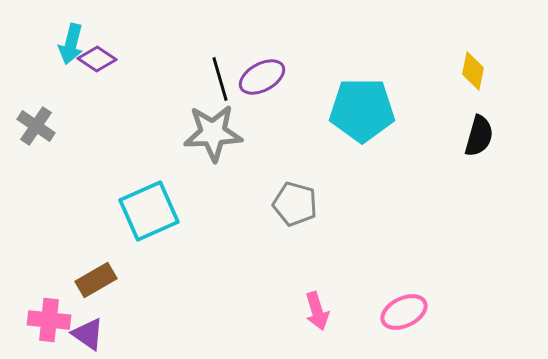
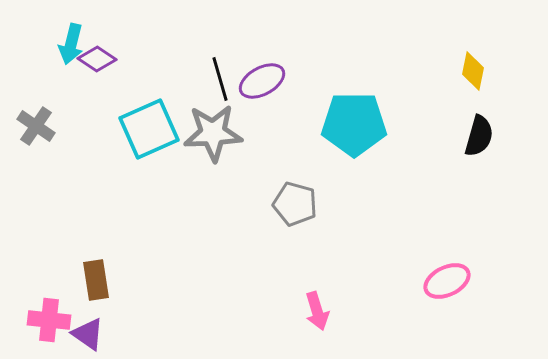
purple ellipse: moved 4 px down
cyan pentagon: moved 8 px left, 14 px down
cyan square: moved 82 px up
brown rectangle: rotated 69 degrees counterclockwise
pink ellipse: moved 43 px right, 31 px up
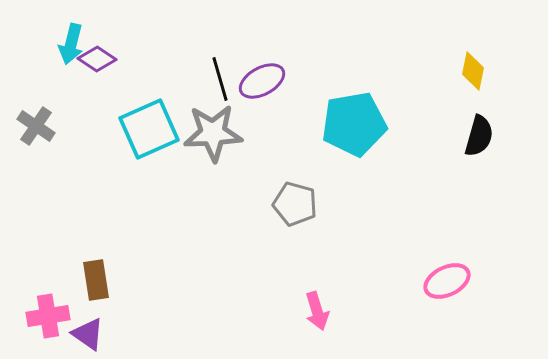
cyan pentagon: rotated 10 degrees counterclockwise
pink cross: moved 1 px left, 4 px up; rotated 15 degrees counterclockwise
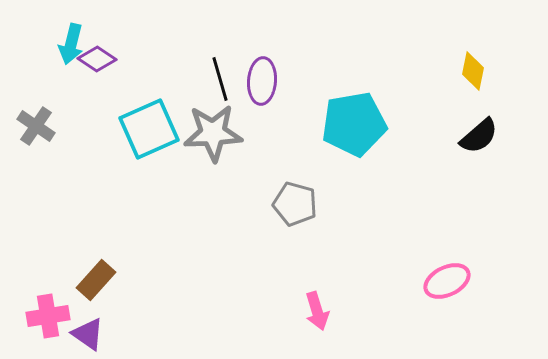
purple ellipse: rotated 57 degrees counterclockwise
black semicircle: rotated 33 degrees clockwise
brown rectangle: rotated 51 degrees clockwise
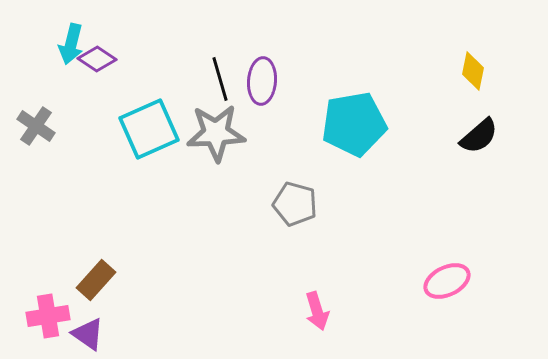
gray star: moved 3 px right
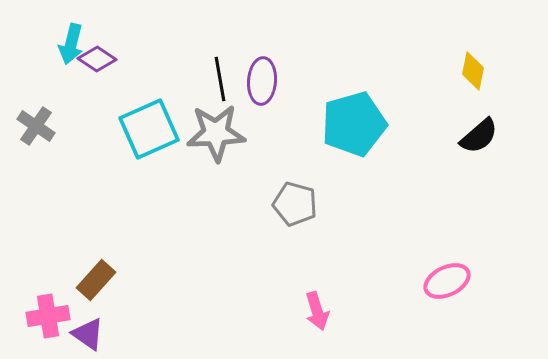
black line: rotated 6 degrees clockwise
cyan pentagon: rotated 6 degrees counterclockwise
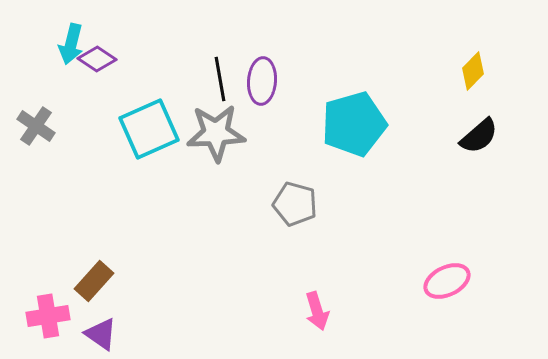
yellow diamond: rotated 33 degrees clockwise
brown rectangle: moved 2 px left, 1 px down
purple triangle: moved 13 px right
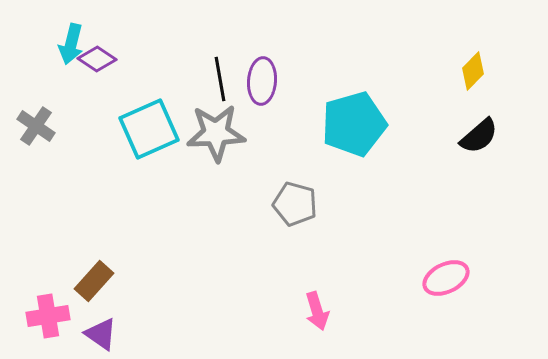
pink ellipse: moved 1 px left, 3 px up
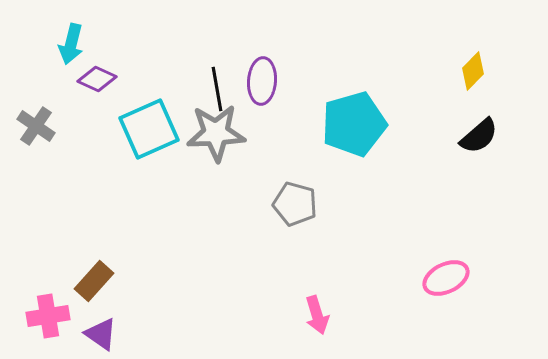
purple diamond: moved 20 px down; rotated 9 degrees counterclockwise
black line: moved 3 px left, 10 px down
pink arrow: moved 4 px down
